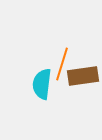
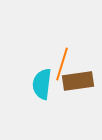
brown rectangle: moved 5 px left, 5 px down
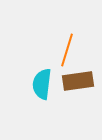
orange line: moved 5 px right, 14 px up
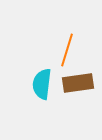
brown rectangle: moved 2 px down
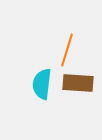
brown rectangle: rotated 12 degrees clockwise
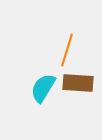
cyan semicircle: moved 1 px right, 4 px down; rotated 24 degrees clockwise
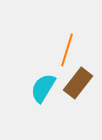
brown rectangle: rotated 56 degrees counterclockwise
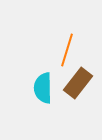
cyan semicircle: rotated 32 degrees counterclockwise
